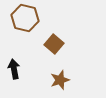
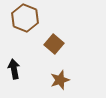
brown hexagon: rotated 8 degrees clockwise
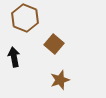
black arrow: moved 12 px up
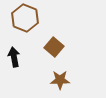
brown square: moved 3 px down
brown star: rotated 18 degrees clockwise
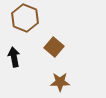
brown star: moved 2 px down
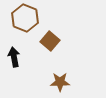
brown square: moved 4 px left, 6 px up
